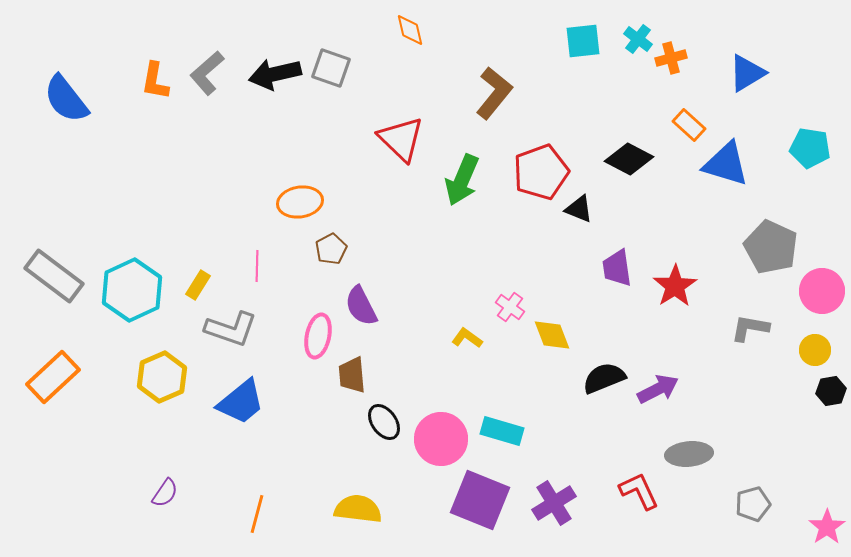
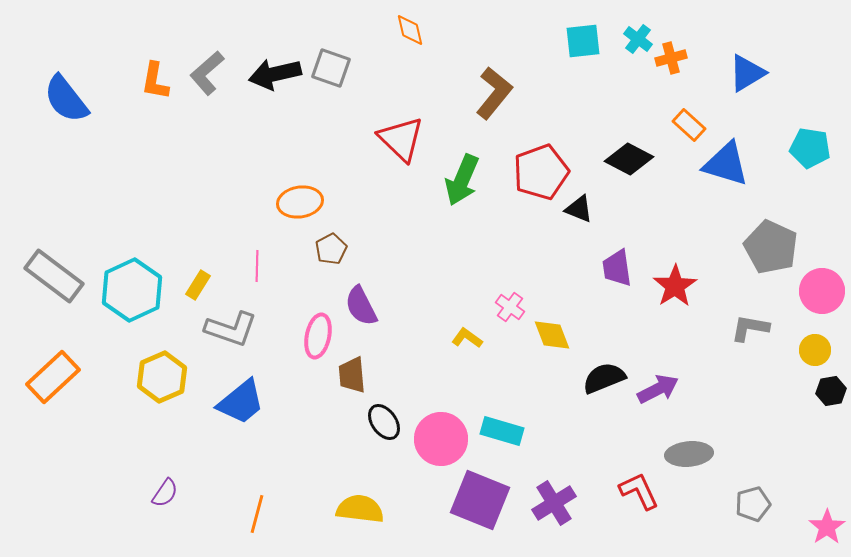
yellow semicircle at (358, 509): moved 2 px right
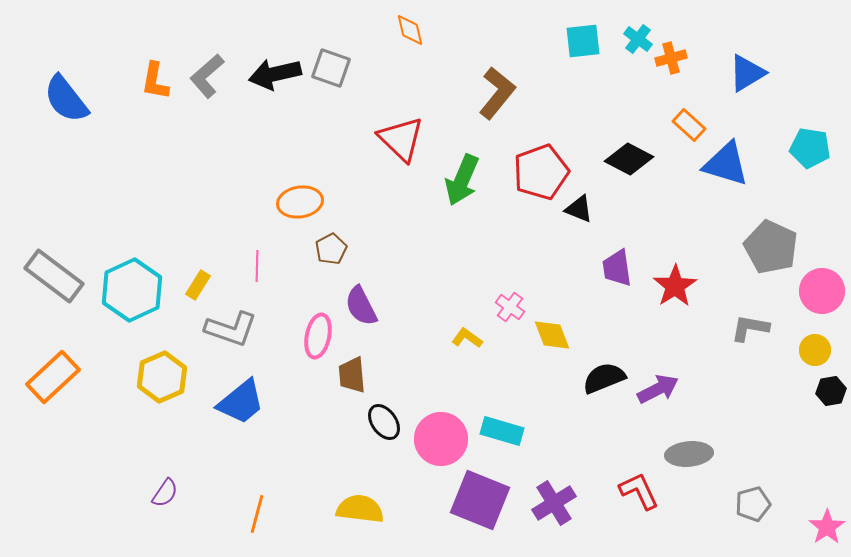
gray L-shape at (207, 73): moved 3 px down
brown L-shape at (494, 93): moved 3 px right
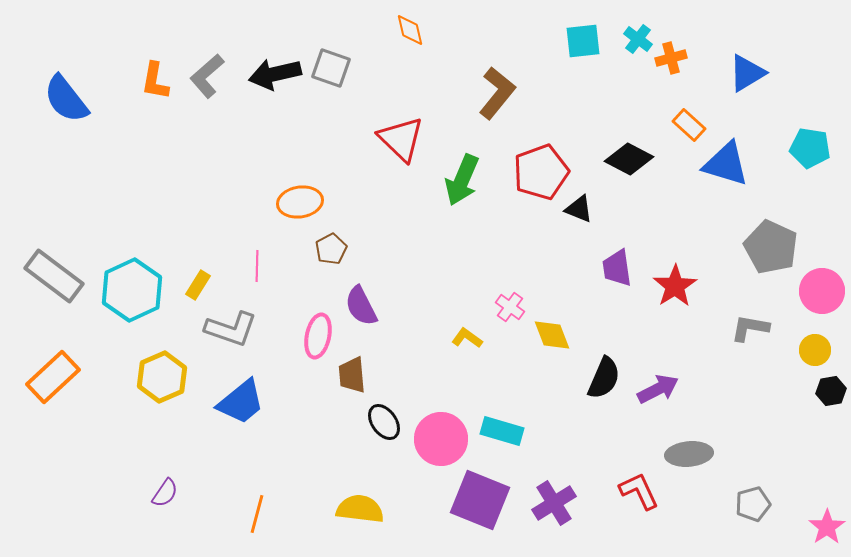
black semicircle at (604, 378): rotated 135 degrees clockwise
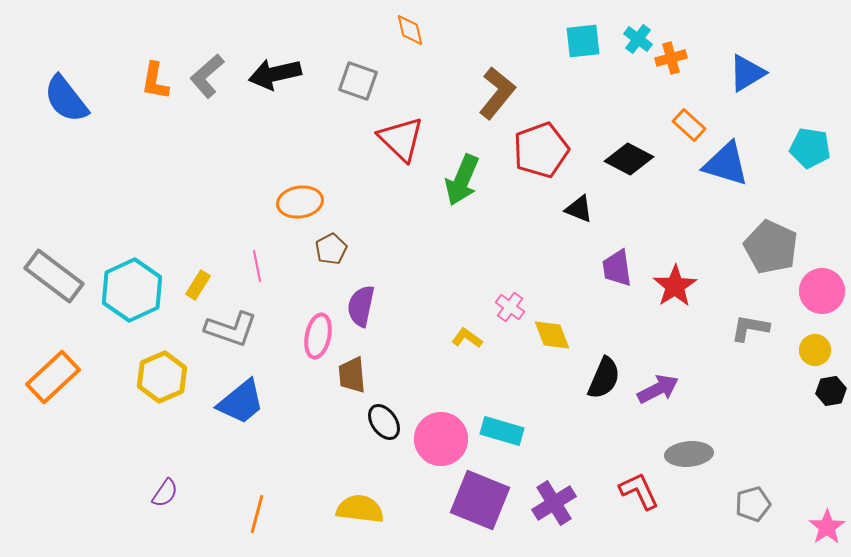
gray square at (331, 68): moved 27 px right, 13 px down
red pentagon at (541, 172): moved 22 px up
pink line at (257, 266): rotated 12 degrees counterclockwise
purple semicircle at (361, 306): rotated 39 degrees clockwise
